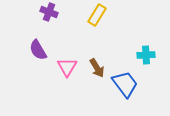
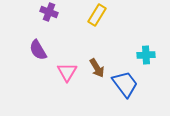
pink triangle: moved 5 px down
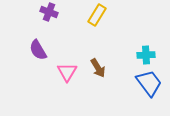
brown arrow: moved 1 px right
blue trapezoid: moved 24 px right, 1 px up
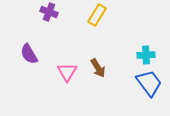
purple semicircle: moved 9 px left, 4 px down
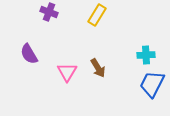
blue trapezoid: moved 3 px right, 1 px down; rotated 116 degrees counterclockwise
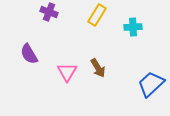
cyan cross: moved 13 px left, 28 px up
blue trapezoid: moved 1 px left; rotated 20 degrees clockwise
